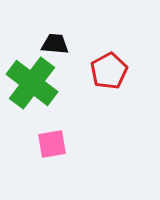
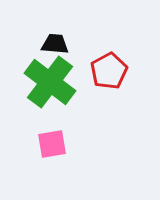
green cross: moved 18 px right, 1 px up
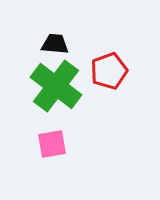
red pentagon: rotated 9 degrees clockwise
green cross: moved 6 px right, 4 px down
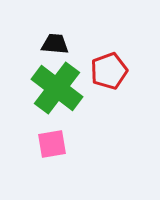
green cross: moved 1 px right, 2 px down
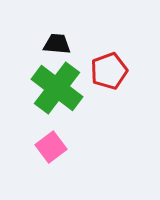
black trapezoid: moved 2 px right
pink square: moved 1 px left, 3 px down; rotated 28 degrees counterclockwise
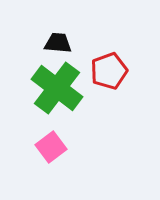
black trapezoid: moved 1 px right, 1 px up
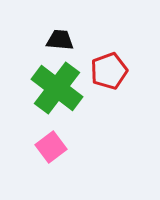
black trapezoid: moved 2 px right, 3 px up
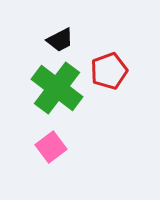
black trapezoid: rotated 148 degrees clockwise
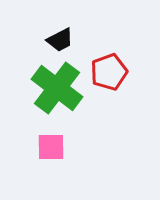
red pentagon: moved 1 px down
pink square: rotated 36 degrees clockwise
